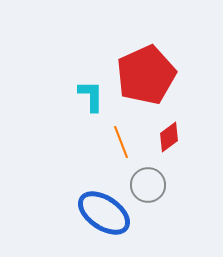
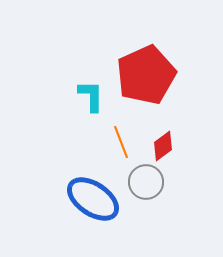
red diamond: moved 6 px left, 9 px down
gray circle: moved 2 px left, 3 px up
blue ellipse: moved 11 px left, 14 px up
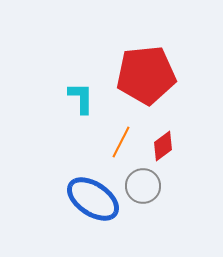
red pentagon: rotated 18 degrees clockwise
cyan L-shape: moved 10 px left, 2 px down
orange line: rotated 48 degrees clockwise
gray circle: moved 3 px left, 4 px down
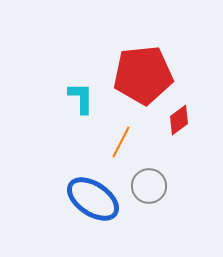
red pentagon: moved 3 px left
red diamond: moved 16 px right, 26 px up
gray circle: moved 6 px right
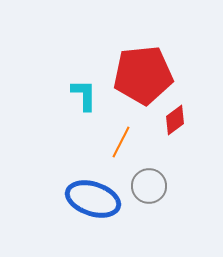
cyan L-shape: moved 3 px right, 3 px up
red diamond: moved 4 px left
blue ellipse: rotated 16 degrees counterclockwise
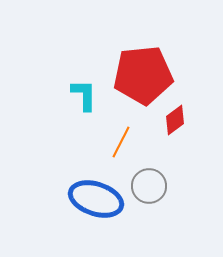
blue ellipse: moved 3 px right
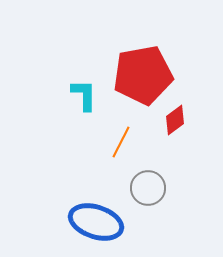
red pentagon: rotated 4 degrees counterclockwise
gray circle: moved 1 px left, 2 px down
blue ellipse: moved 23 px down
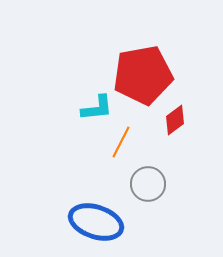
cyan L-shape: moved 13 px right, 13 px down; rotated 84 degrees clockwise
gray circle: moved 4 px up
